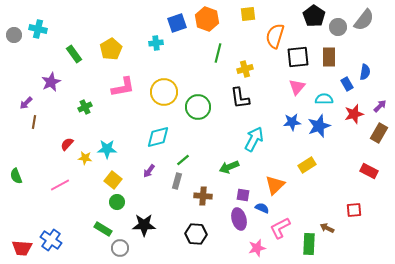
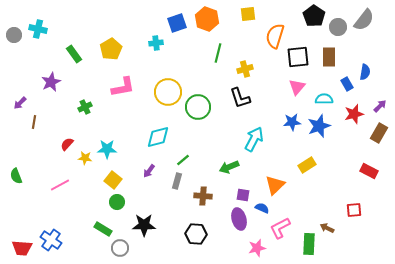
yellow circle at (164, 92): moved 4 px right
black L-shape at (240, 98): rotated 10 degrees counterclockwise
purple arrow at (26, 103): moved 6 px left
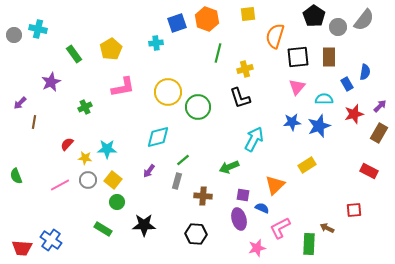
gray circle at (120, 248): moved 32 px left, 68 px up
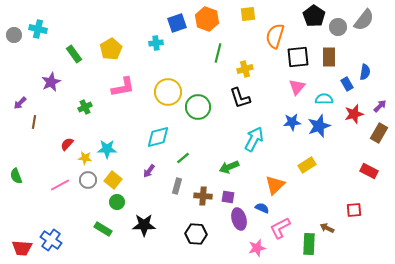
green line at (183, 160): moved 2 px up
gray rectangle at (177, 181): moved 5 px down
purple square at (243, 195): moved 15 px left, 2 px down
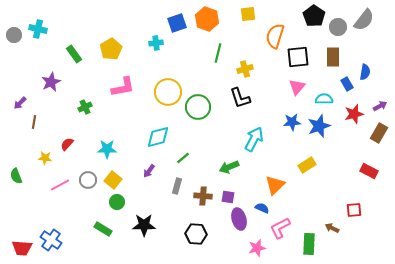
brown rectangle at (329, 57): moved 4 px right
purple arrow at (380, 106): rotated 16 degrees clockwise
yellow star at (85, 158): moved 40 px left
brown arrow at (327, 228): moved 5 px right
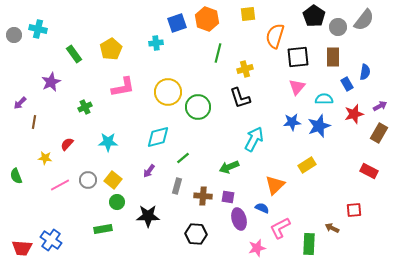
cyan star at (107, 149): moved 1 px right, 7 px up
black star at (144, 225): moved 4 px right, 9 px up
green rectangle at (103, 229): rotated 42 degrees counterclockwise
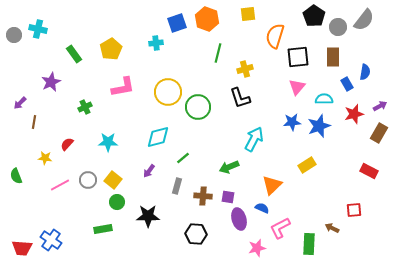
orange triangle at (275, 185): moved 3 px left
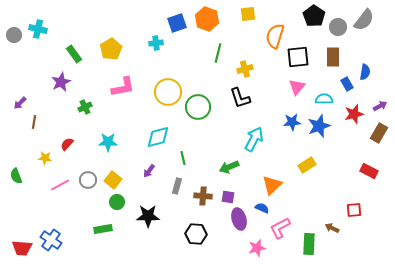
purple star at (51, 82): moved 10 px right
green line at (183, 158): rotated 64 degrees counterclockwise
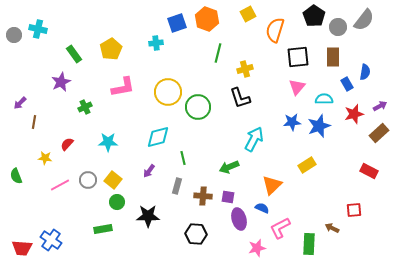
yellow square at (248, 14): rotated 21 degrees counterclockwise
orange semicircle at (275, 36): moved 6 px up
brown rectangle at (379, 133): rotated 18 degrees clockwise
